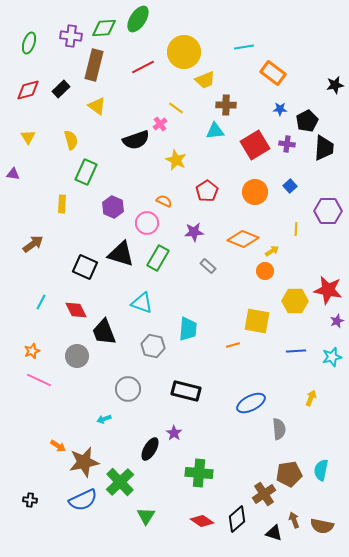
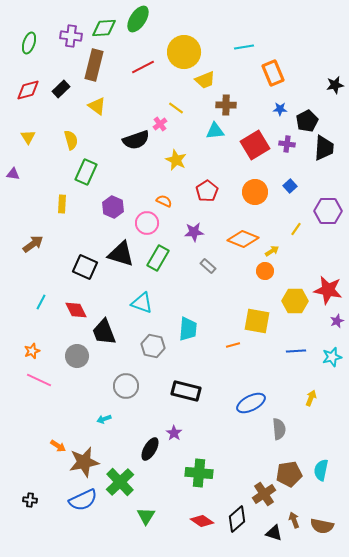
orange rectangle at (273, 73): rotated 30 degrees clockwise
yellow line at (296, 229): rotated 32 degrees clockwise
gray circle at (128, 389): moved 2 px left, 3 px up
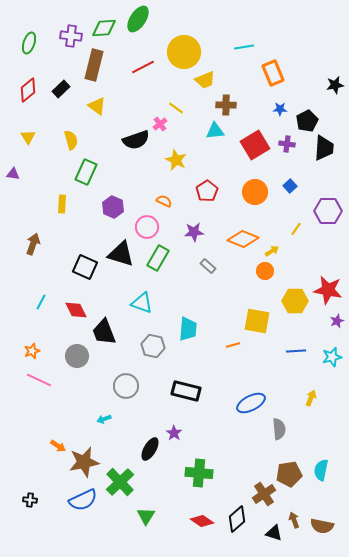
red diamond at (28, 90): rotated 25 degrees counterclockwise
pink circle at (147, 223): moved 4 px down
brown arrow at (33, 244): rotated 35 degrees counterclockwise
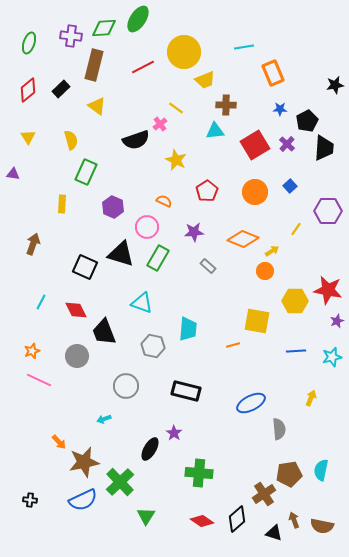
purple cross at (287, 144): rotated 35 degrees clockwise
orange arrow at (58, 446): moved 1 px right, 4 px up; rotated 14 degrees clockwise
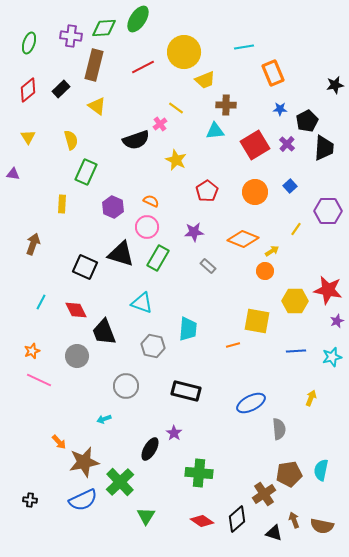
orange semicircle at (164, 201): moved 13 px left
